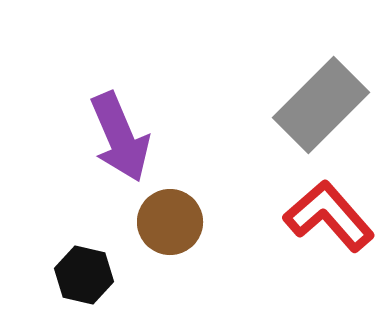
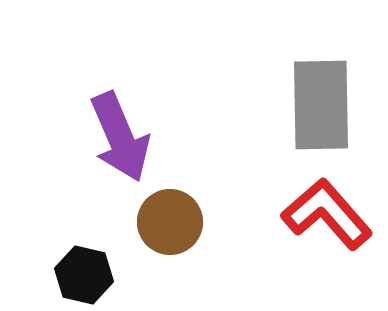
gray rectangle: rotated 46 degrees counterclockwise
red L-shape: moved 2 px left, 2 px up
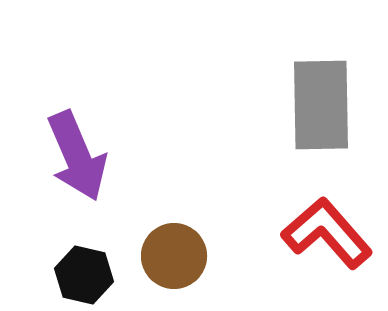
purple arrow: moved 43 px left, 19 px down
red L-shape: moved 19 px down
brown circle: moved 4 px right, 34 px down
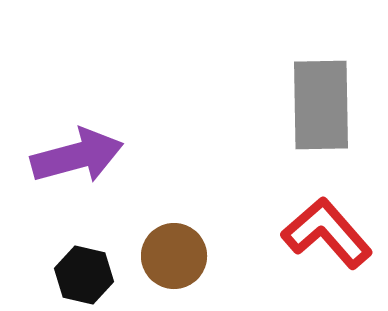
purple arrow: rotated 82 degrees counterclockwise
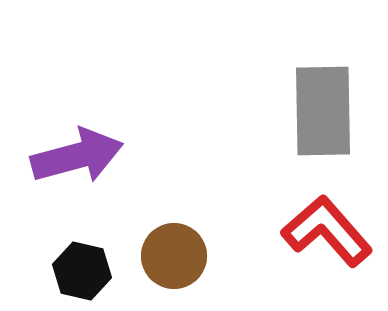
gray rectangle: moved 2 px right, 6 px down
red L-shape: moved 2 px up
black hexagon: moved 2 px left, 4 px up
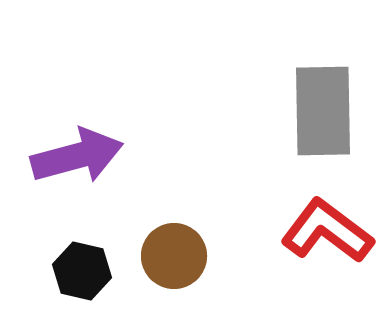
red L-shape: rotated 12 degrees counterclockwise
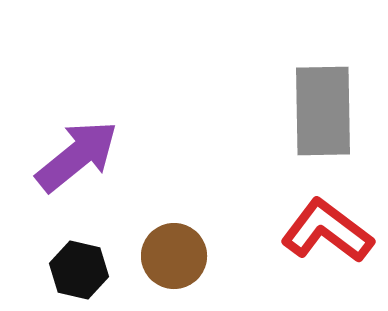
purple arrow: rotated 24 degrees counterclockwise
black hexagon: moved 3 px left, 1 px up
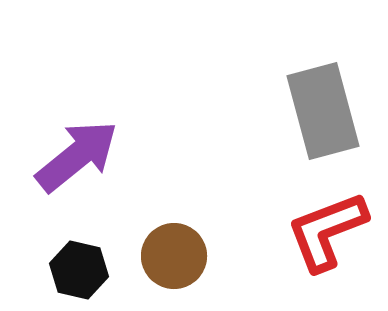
gray rectangle: rotated 14 degrees counterclockwise
red L-shape: rotated 58 degrees counterclockwise
